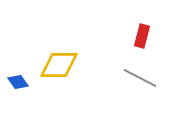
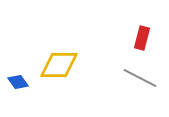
red rectangle: moved 2 px down
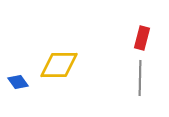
gray line: rotated 64 degrees clockwise
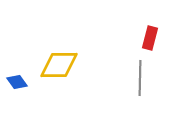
red rectangle: moved 8 px right
blue diamond: moved 1 px left
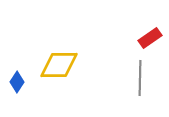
red rectangle: rotated 40 degrees clockwise
blue diamond: rotated 70 degrees clockwise
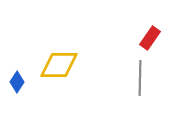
red rectangle: rotated 20 degrees counterclockwise
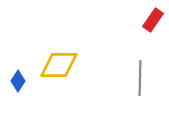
red rectangle: moved 3 px right, 18 px up
blue diamond: moved 1 px right, 1 px up
